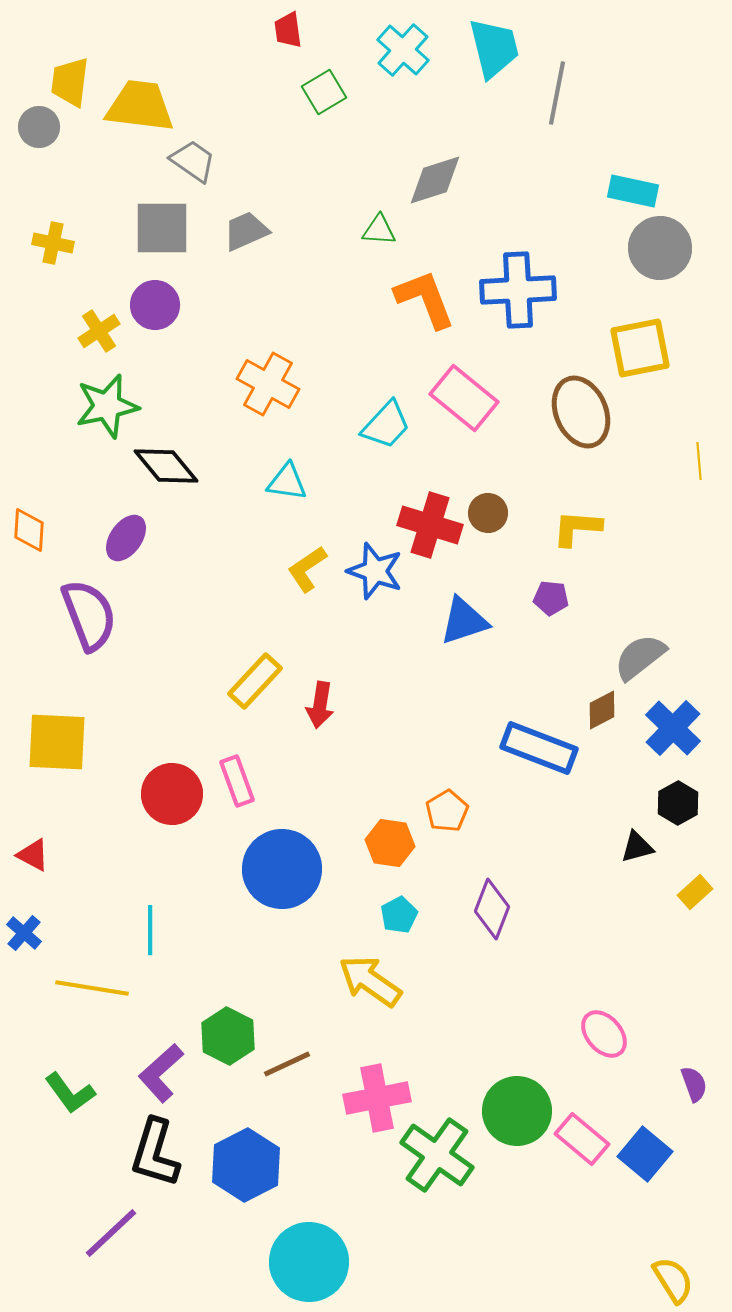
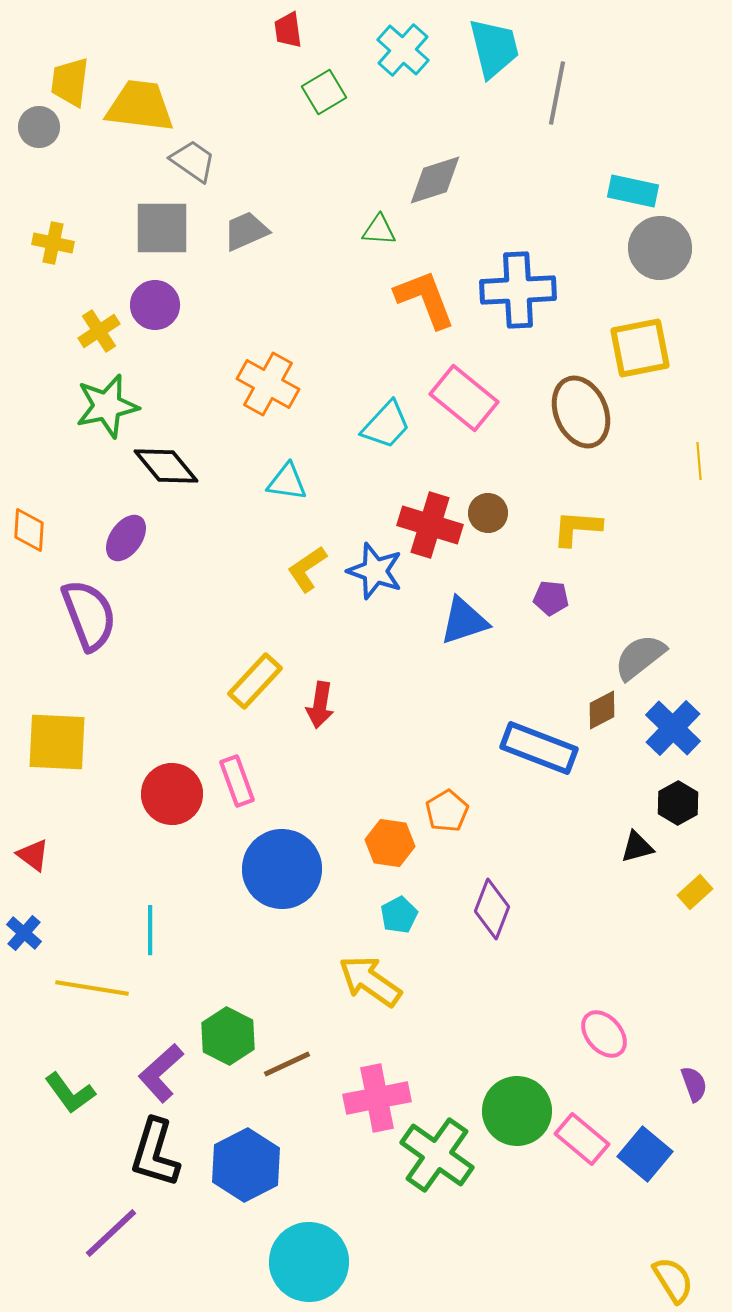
red triangle at (33, 855): rotated 9 degrees clockwise
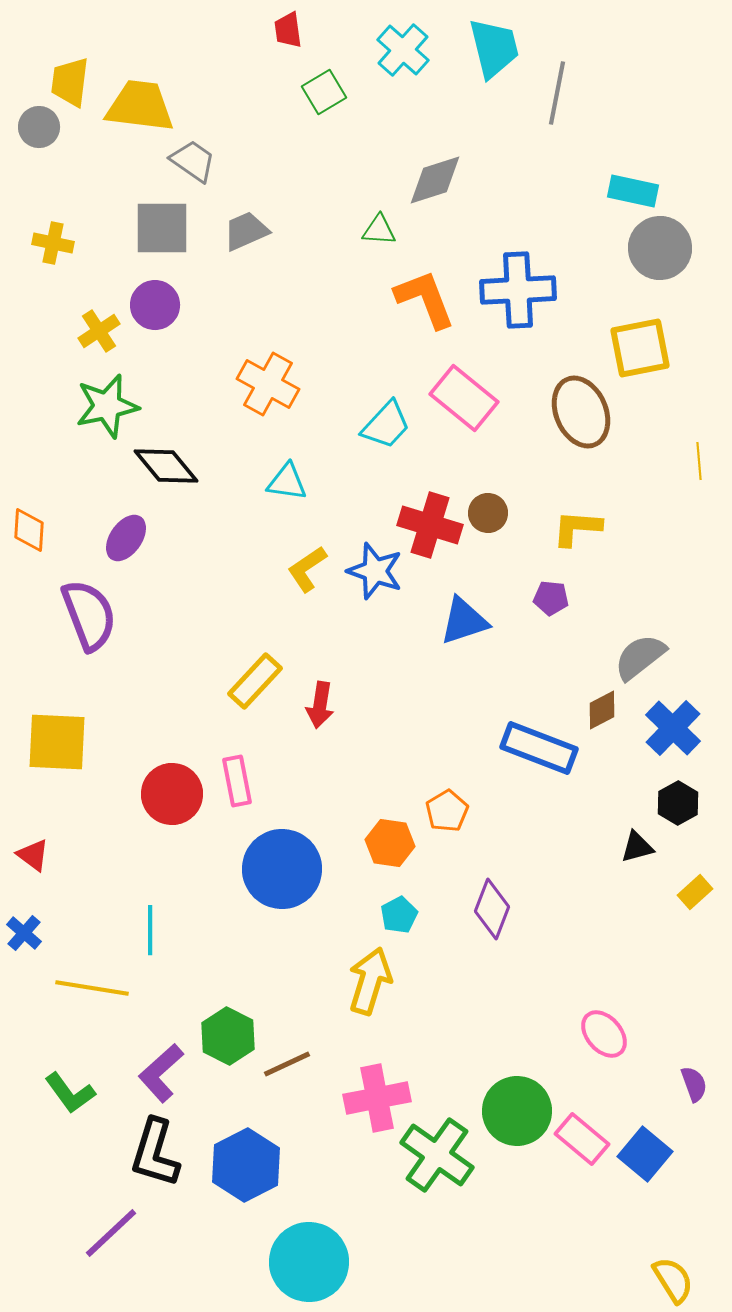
pink rectangle at (237, 781): rotated 9 degrees clockwise
yellow arrow at (370, 981): rotated 72 degrees clockwise
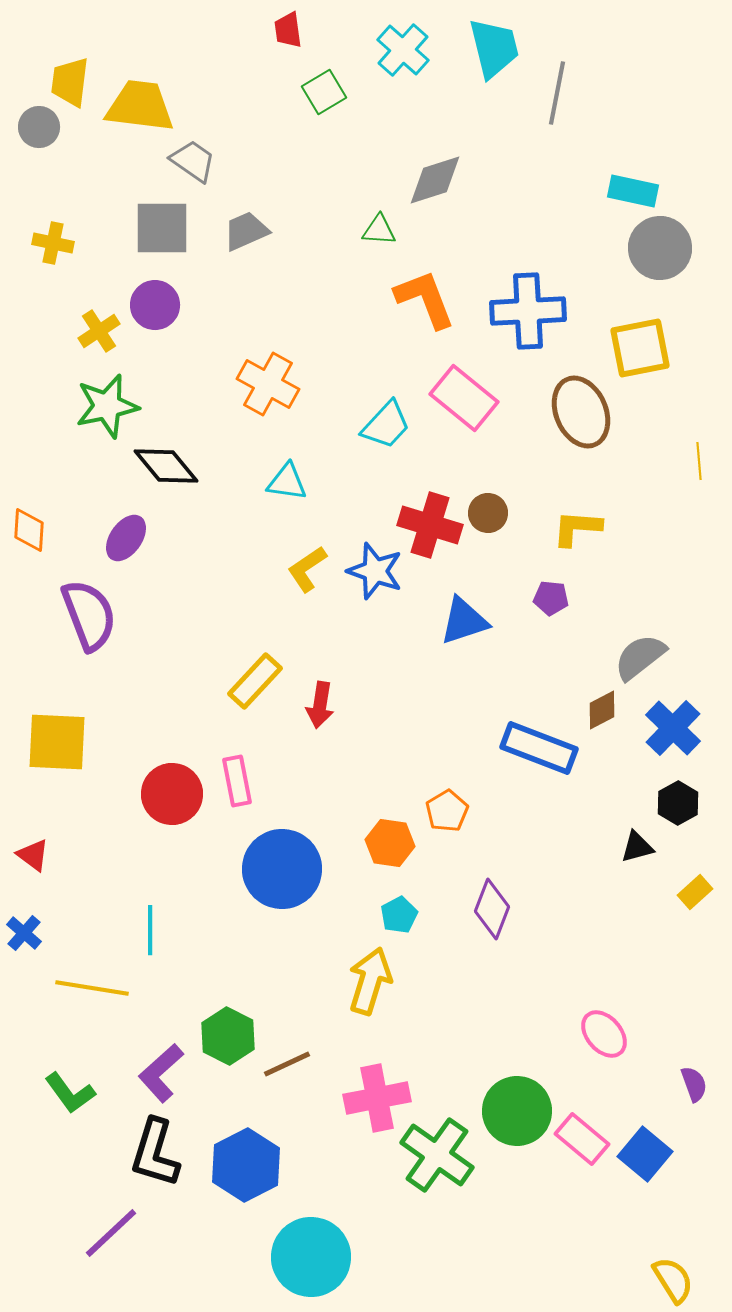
blue cross at (518, 290): moved 10 px right, 21 px down
cyan circle at (309, 1262): moved 2 px right, 5 px up
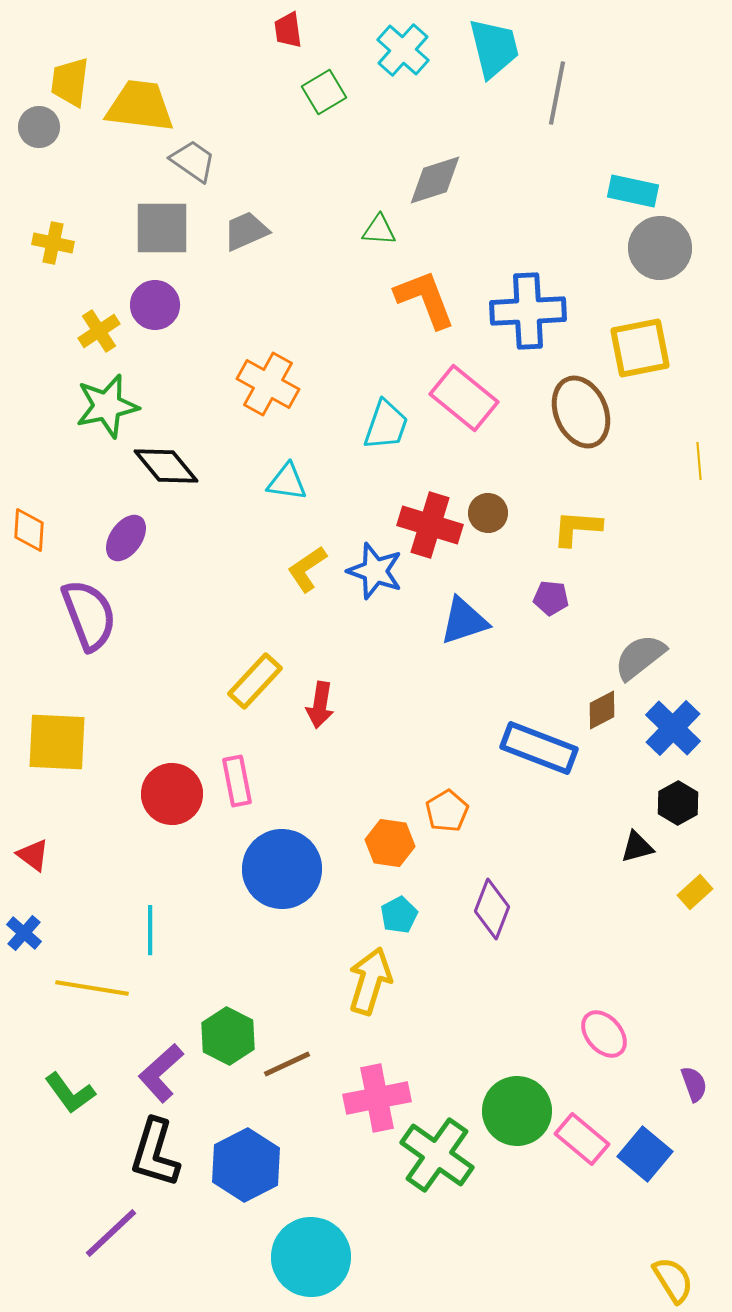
cyan trapezoid at (386, 425): rotated 24 degrees counterclockwise
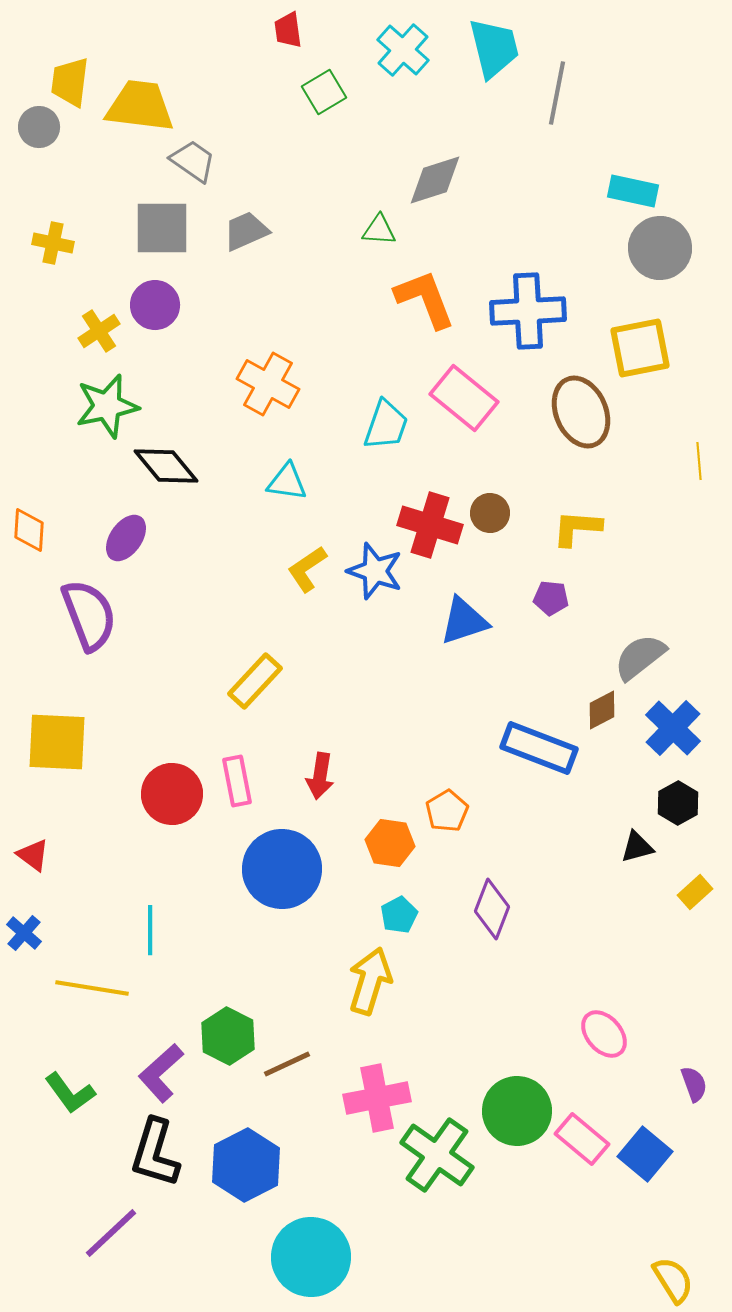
brown circle at (488, 513): moved 2 px right
red arrow at (320, 705): moved 71 px down
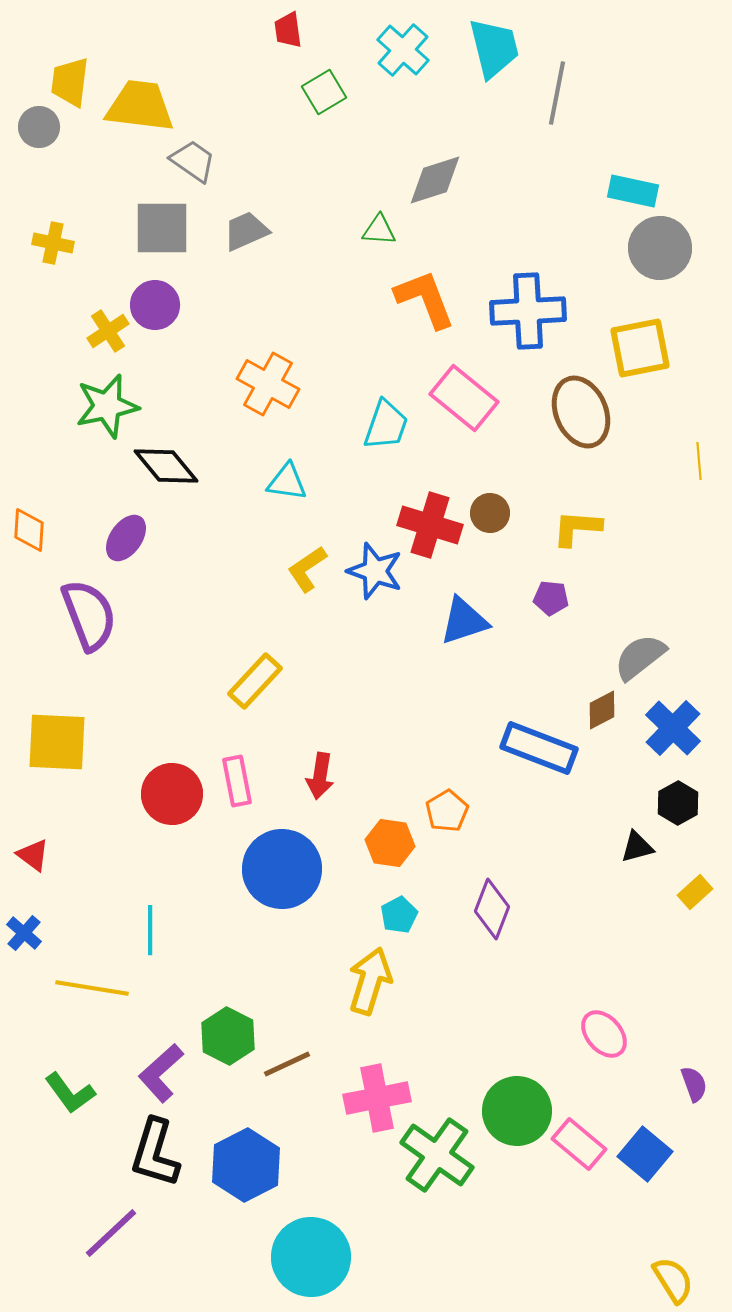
yellow cross at (99, 331): moved 9 px right
pink rectangle at (582, 1139): moved 3 px left, 5 px down
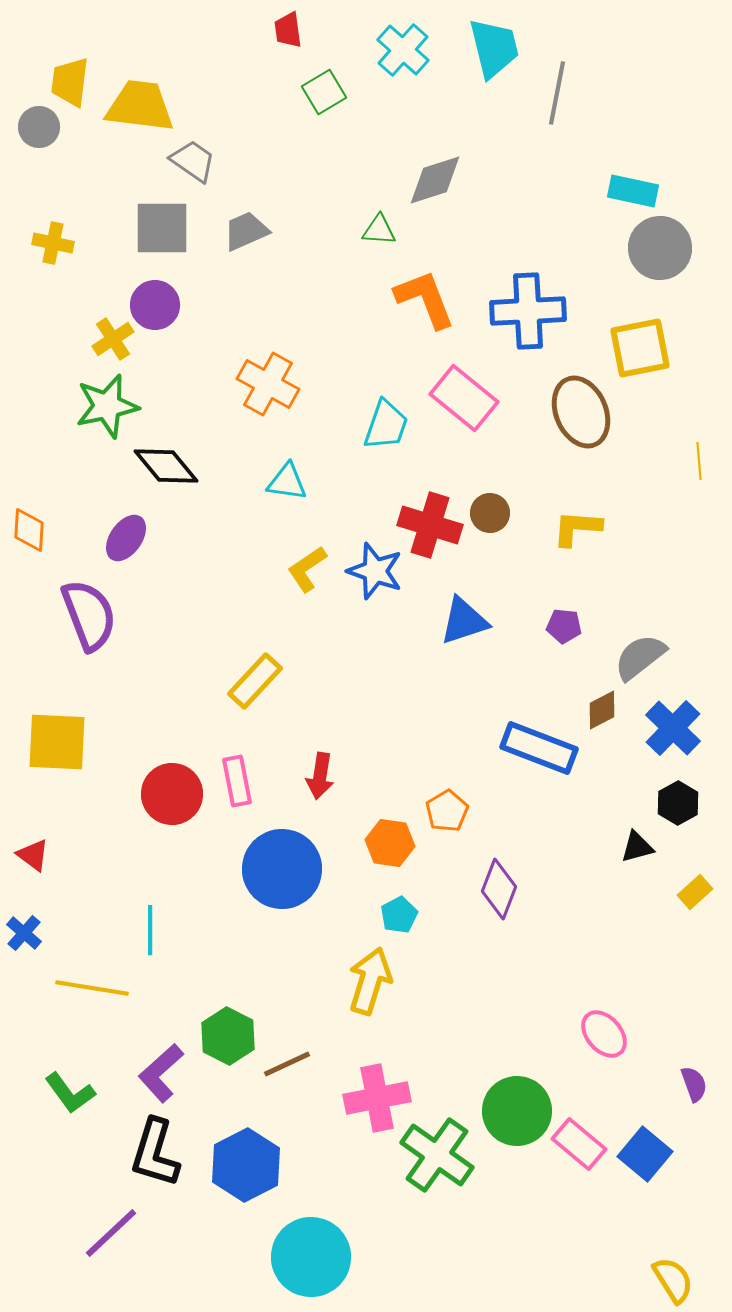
yellow cross at (108, 331): moved 5 px right, 8 px down
purple pentagon at (551, 598): moved 13 px right, 28 px down
purple diamond at (492, 909): moved 7 px right, 20 px up
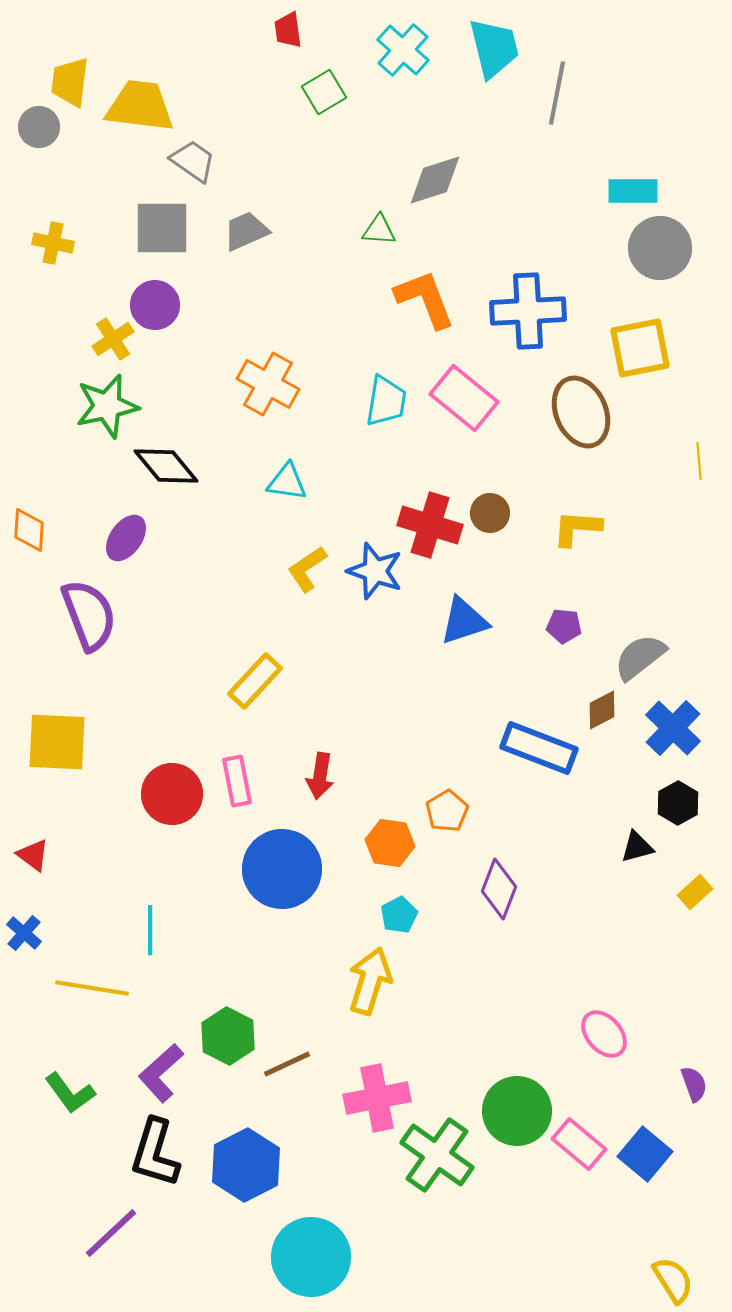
cyan rectangle at (633, 191): rotated 12 degrees counterclockwise
cyan trapezoid at (386, 425): moved 24 px up; rotated 10 degrees counterclockwise
